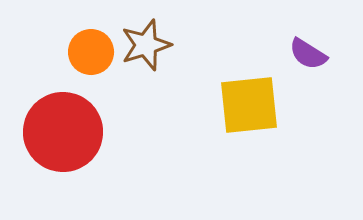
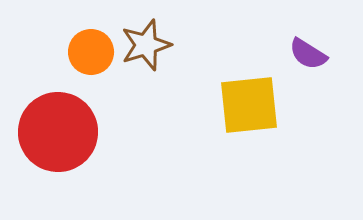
red circle: moved 5 px left
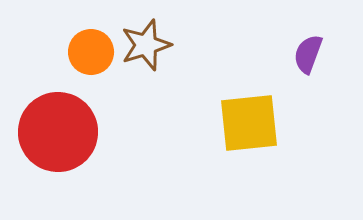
purple semicircle: rotated 78 degrees clockwise
yellow square: moved 18 px down
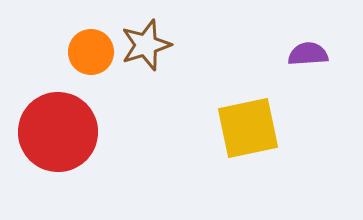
purple semicircle: rotated 66 degrees clockwise
yellow square: moved 1 px left, 5 px down; rotated 6 degrees counterclockwise
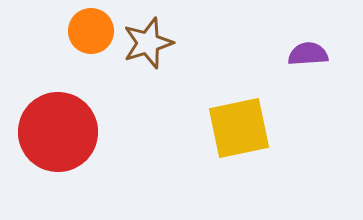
brown star: moved 2 px right, 2 px up
orange circle: moved 21 px up
yellow square: moved 9 px left
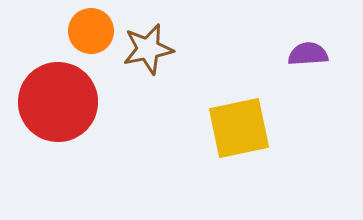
brown star: moved 6 px down; rotated 6 degrees clockwise
red circle: moved 30 px up
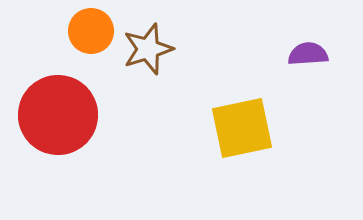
brown star: rotated 6 degrees counterclockwise
red circle: moved 13 px down
yellow square: moved 3 px right
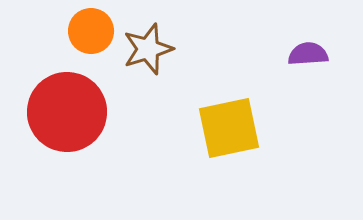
red circle: moved 9 px right, 3 px up
yellow square: moved 13 px left
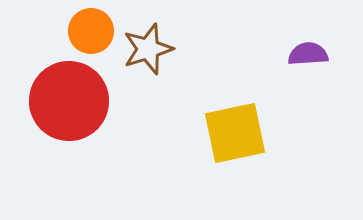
red circle: moved 2 px right, 11 px up
yellow square: moved 6 px right, 5 px down
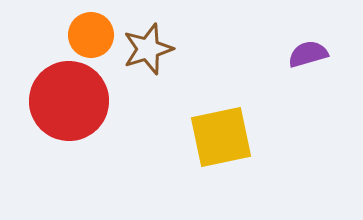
orange circle: moved 4 px down
purple semicircle: rotated 12 degrees counterclockwise
yellow square: moved 14 px left, 4 px down
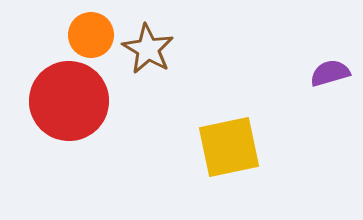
brown star: rotated 24 degrees counterclockwise
purple semicircle: moved 22 px right, 19 px down
yellow square: moved 8 px right, 10 px down
